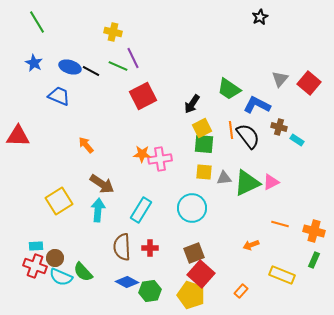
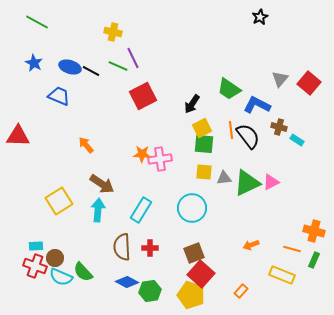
green line at (37, 22): rotated 30 degrees counterclockwise
orange line at (280, 224): moved 12 px right, 25 px down
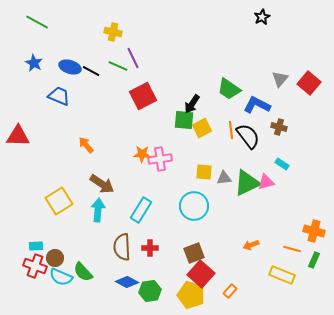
black star at (260, 17): moved 2 px right
cyan rectangle at (297, 140): moved 15 px left, 24 px down
green square at (204, 144): moved 20 px left, 24 px up
pink triangle at (271, 182): moved 5 px left; rotated 12 degrees clockwise
cyan circle at (192, 208): moved 2 px right, 2 px up
orange rectangle at (241, 291): moved 11 px left
